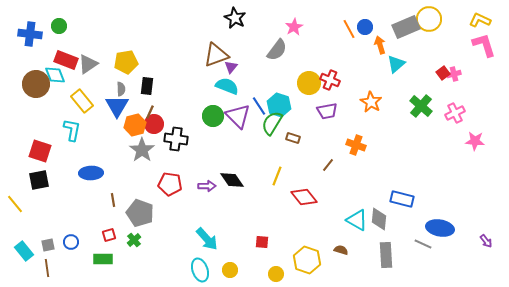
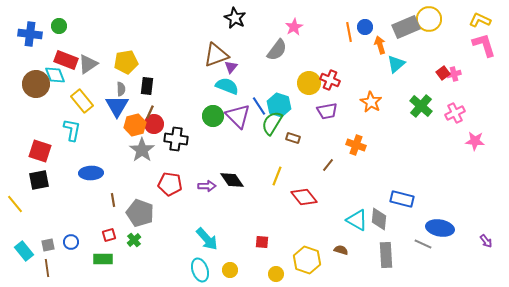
orange line at (349, 29): moved 3 px down; rotated 18 degrees clockwise
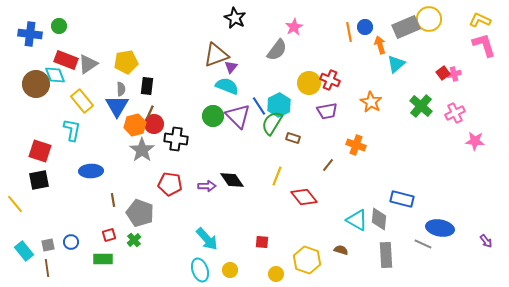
cyan hexagon at (279, 105): rotated 15 degrees clockwise
blue ellipse at (91, 173): moved 2 px up
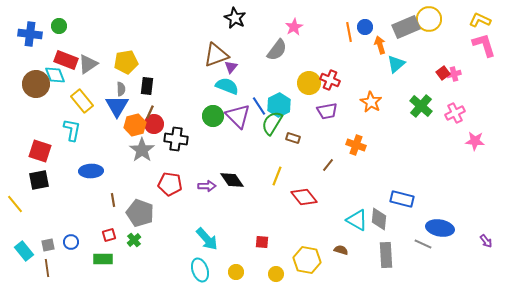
yellow hexagon at (307, 260): rotated 8 degrees counterclockwise
yellow circle at (230, 270): moved 6 px right, 2 px down
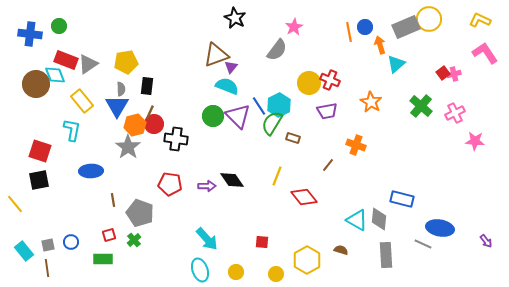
pink L-shape at (484, 45): moved 1 px right, 8 px down; rotated 16 degrees counterclockwise
gray star at (142, 150): moved 14 px left, 3 px up
yellow hexagon at (307, 260): rotated 20 degrees clockwise
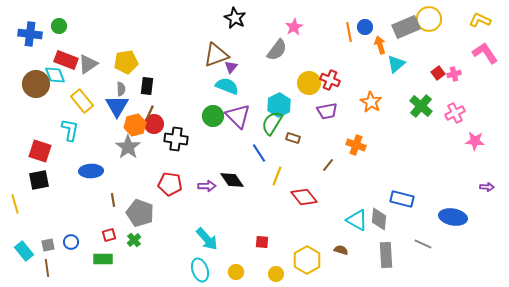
red square at (443, 73): moved 5 px left
blue line at (259, 106): moved 47 px down
cyan L-shape at (72, 130): moved 2 px left
yellow line at (15, 204): rotated 24 degrees clockwise
blue ellipse at (440, 228): moved 13 px right, 11 px up
purple arrow at (486, 241): moved 1 px right, 54 px up; rotated 48 degrees counterclockwise
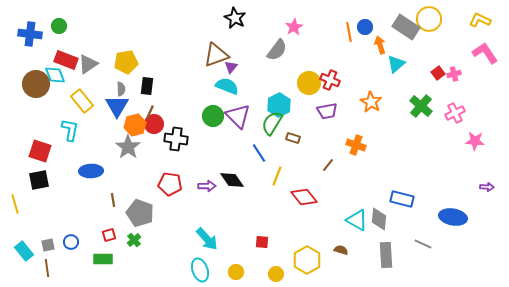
gray rectangle at (406, 27): rotated 56 degrees clockwise
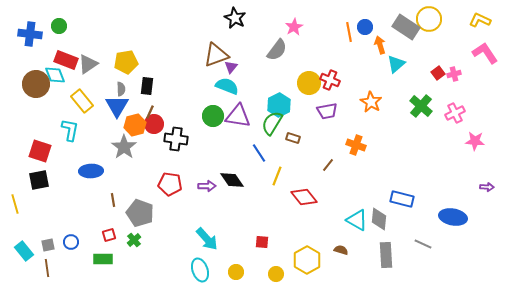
purple triangle at (238, 116): rotated 36 degrees counterclockwise
gray star at (128, 147): moved 4 px left
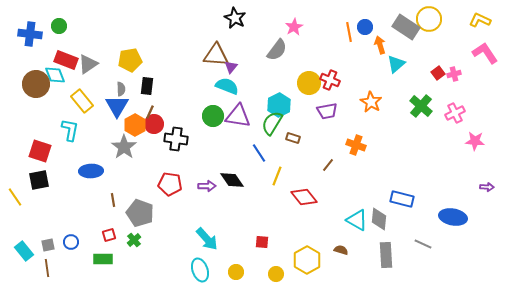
brown triangle at (216, 55): rotated 24 degrees clockwise
yellow pentagon at (126, 62): moved 4 px right, 2 px up
orange hexagon at (135, 125): rotated 15 degrees counterclockwise
yellow line at (15, 204): moved 7 px up; rotated 18 degrees counterclockwise
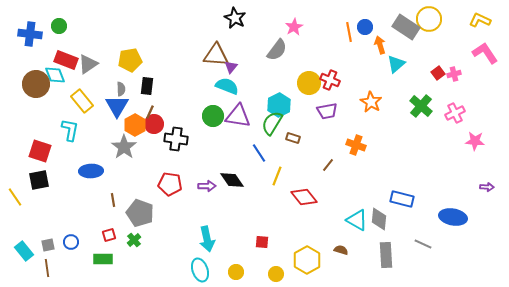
cyan arrow at (207, 239): rotated 30 degrees clockwise
